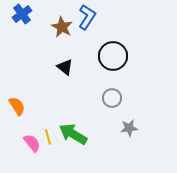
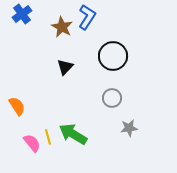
black triangle: rotated 36 degrees clockwise
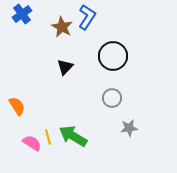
green arrow: moved 2 px down
pink semicircle: rotated 18 degrees counterclockwise
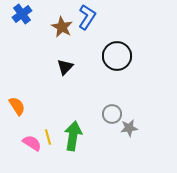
black circle: moved 4 px right
gray circle: moved 16 px down
green arrow: rotated 68 degrees clockwise
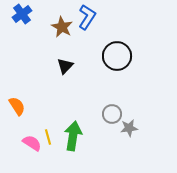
black triangle: moved 1 px up
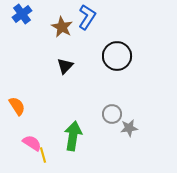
yellow line: moved 5 px left, 18 px down
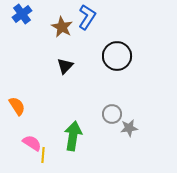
yellow line: rotated 21 degrees clockwise
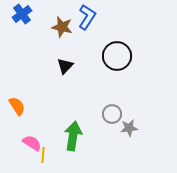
brown star: rotated 15 degrees counterclockwise
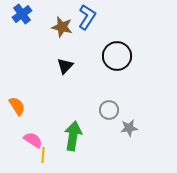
gray circle: moved 3 px left, 4 px up
pink semicircle: moved 1 px right, 3 px up
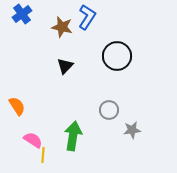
gray star: moved 3 px right, 2 px down
